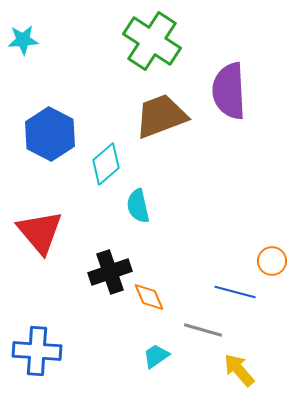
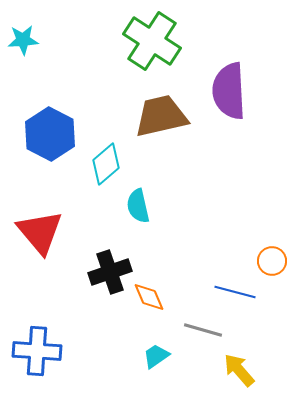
brown trapezoid: rotated 8 degrees clockwise
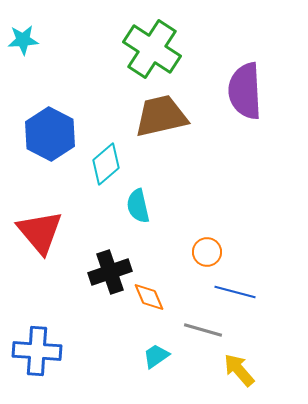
green cross: moved 8 px down
purple semicircle: moved 16 px right
orange circle: moved 65 px left, 9 px up
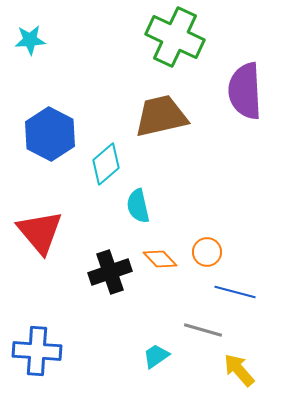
cyan star: moved 7 px right
green cross: moved 23 px right, 12 px up; rotated 8 degrees counterclockwise
orange diamond: moved 11 px right, 38 px up; rotated 20 degrees counterclockwise
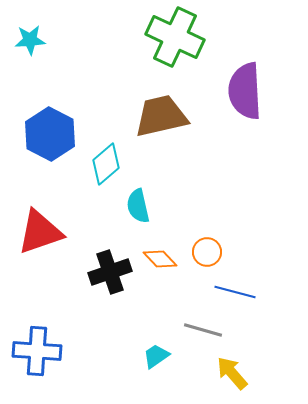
red triangle: rotated 51 degrees clockwise
yellow arrow: moved 7 px left, 3 px down
